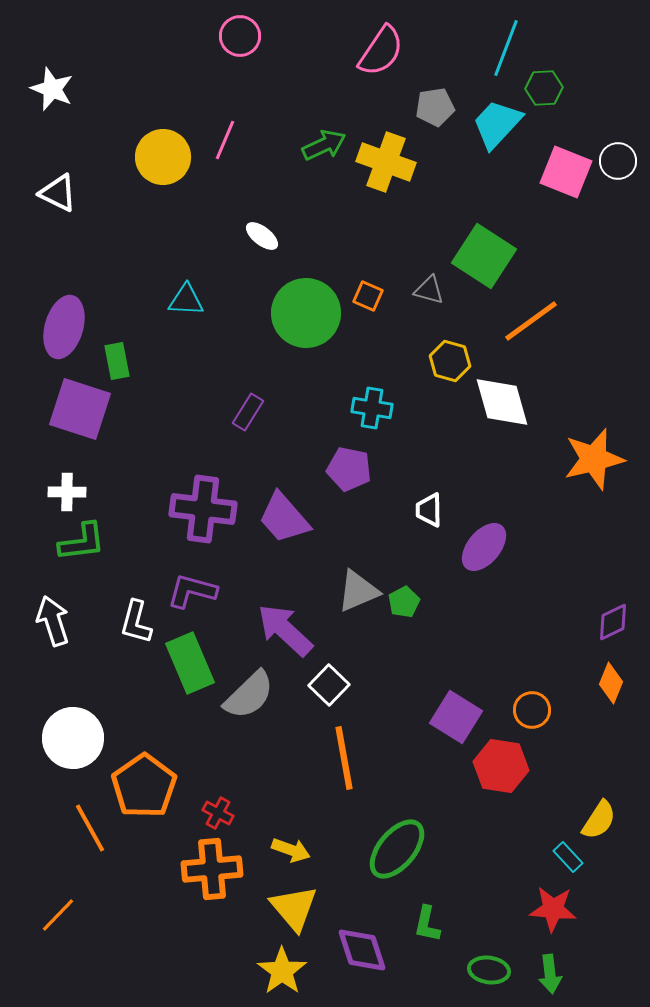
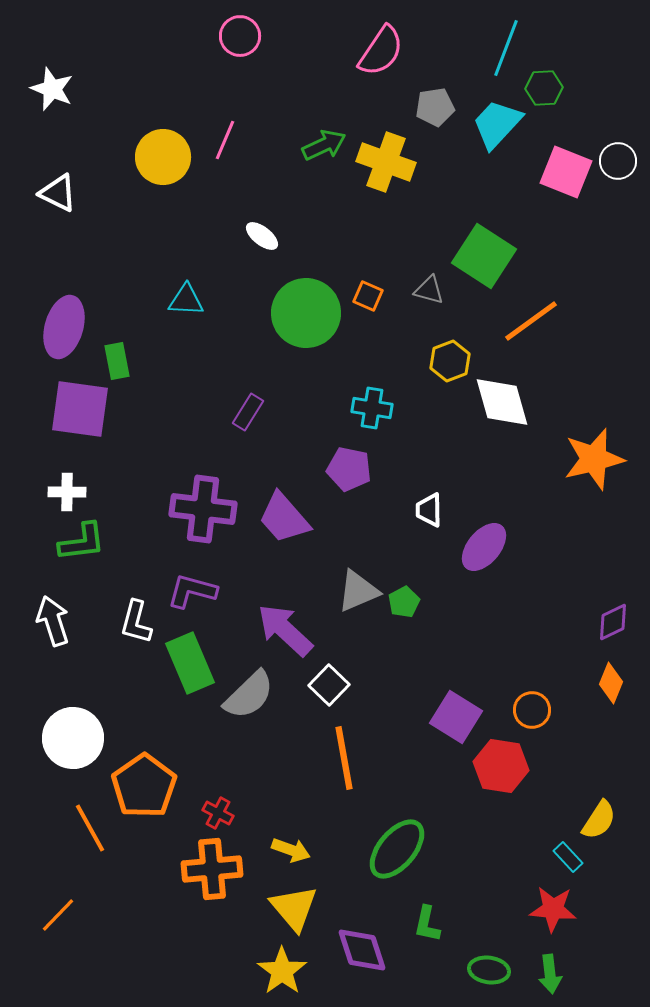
yellow hexagon at (450, 361): rotated 24 degrees clockwise
purple square at (80, 409): rotated 10 degrees counterclockwise
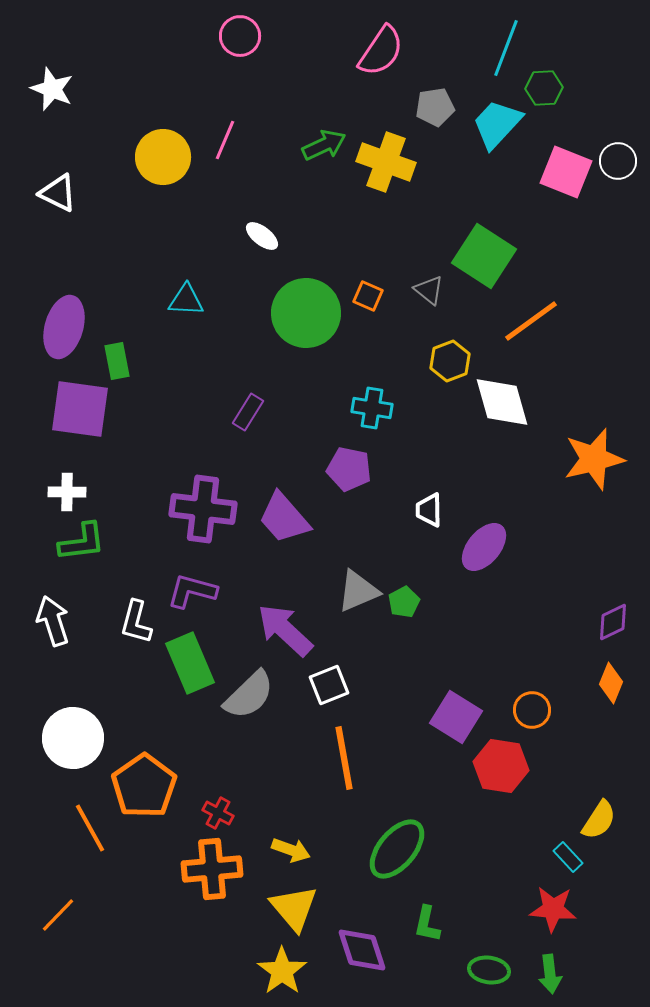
gray triangle at (429, 290): rotated 24 degrees clockwise
white square at (329, 685): rotated 24 degrees clockwise
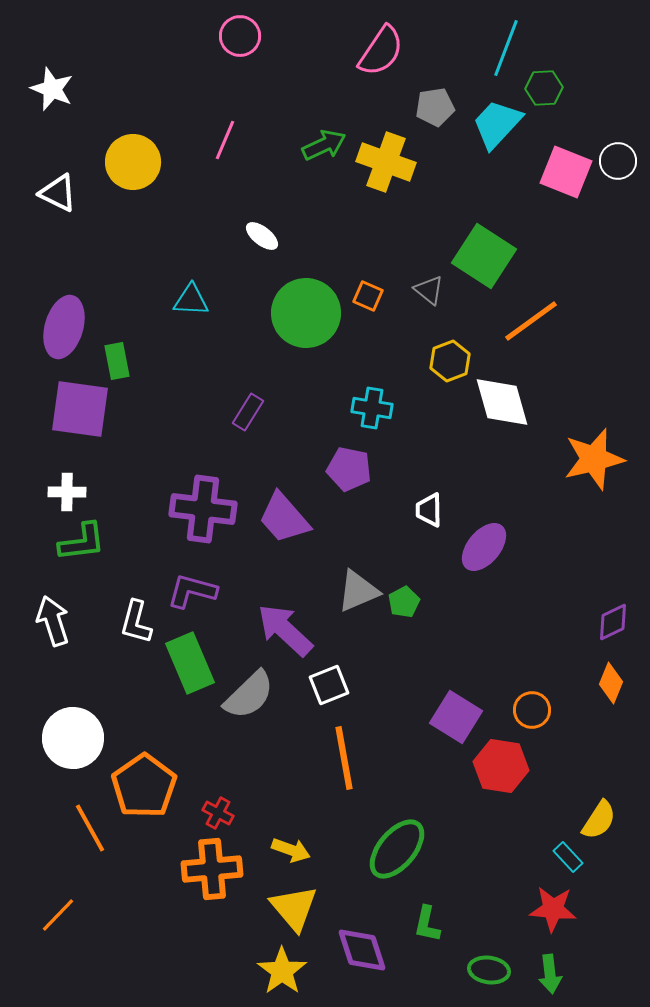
yellow circle at (163, 157): moved 30 px left, 5 px down
cyan triangle at (186, 300): moved 5 px right
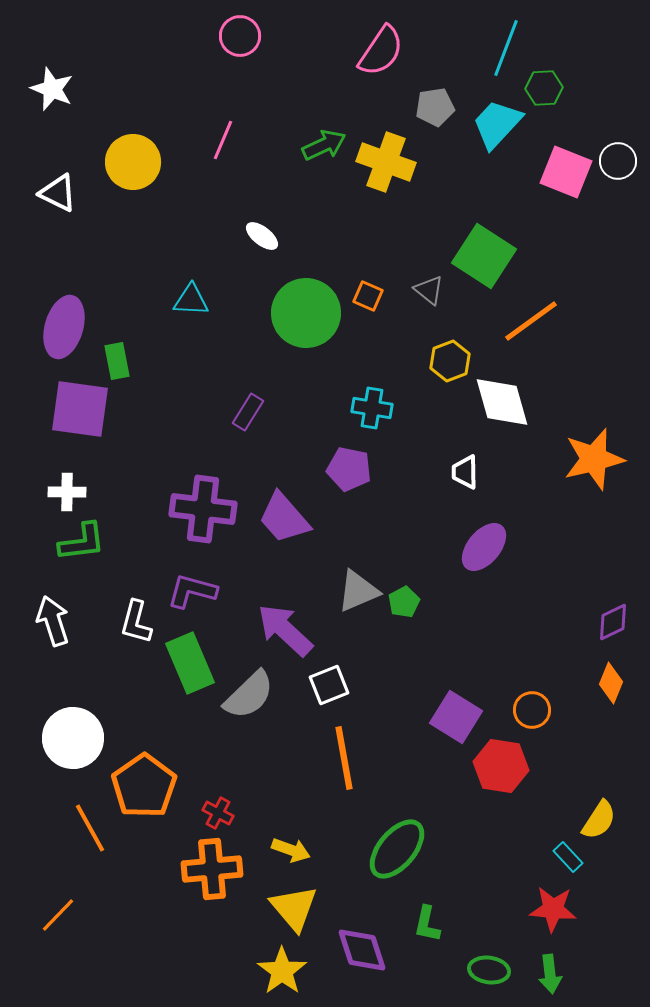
pink line at (225, 140): moved 2 px left
white trapezoid at (429, 510): moved 36 px right, 38 px up
